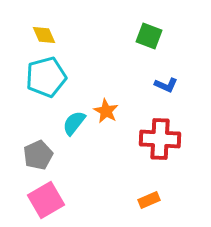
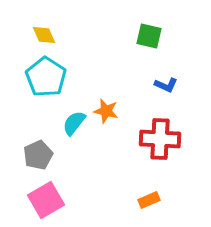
green square: rotated 8 degrees counterclockwise
cyan pentagon: rotated 24 degrees counterclockwise
orange star: rotated 15 degrees counterclockwise
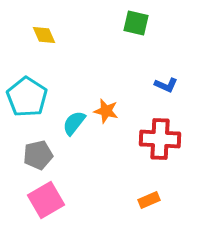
green square: moved 13 px left, 13 px up
cyan pentagon: moved 19 px left, 20 px down
gray pentagon: rotated 12 degrees clockwise
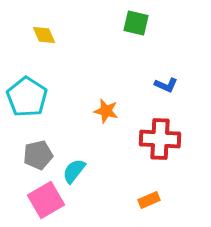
cyan semicircle: moved 48 px down
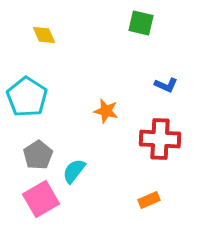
green square: moved 5 px right
gray pentagon: rotated 20 degrees counterclockwise
pink square: moved 5 px left, 1 px up
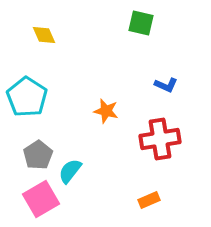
red cross: rotated 12 degrees counterclockwise
cyan semicircle: moved 4 px left
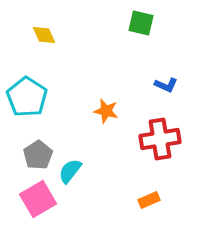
pink square: moved 3 px left
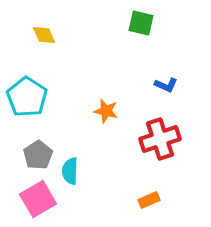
red cross: rotated 9 degrees counterclockwise
cyan semicircle: rotated 36 degrees counterclockwise
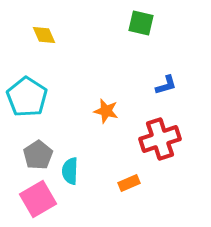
blue L-shape: rotated 40 degrees counterclockwise
orange rectangle: moved 20 px left, 17 px up
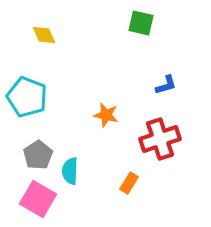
cyan pentagon: rotated 12 degrees counterclockwise
orange star: moved 4 px down
orange rectangle: rotated 35 degrees counterclockwise
pink square: rotated 30 degrees counterclockwise
